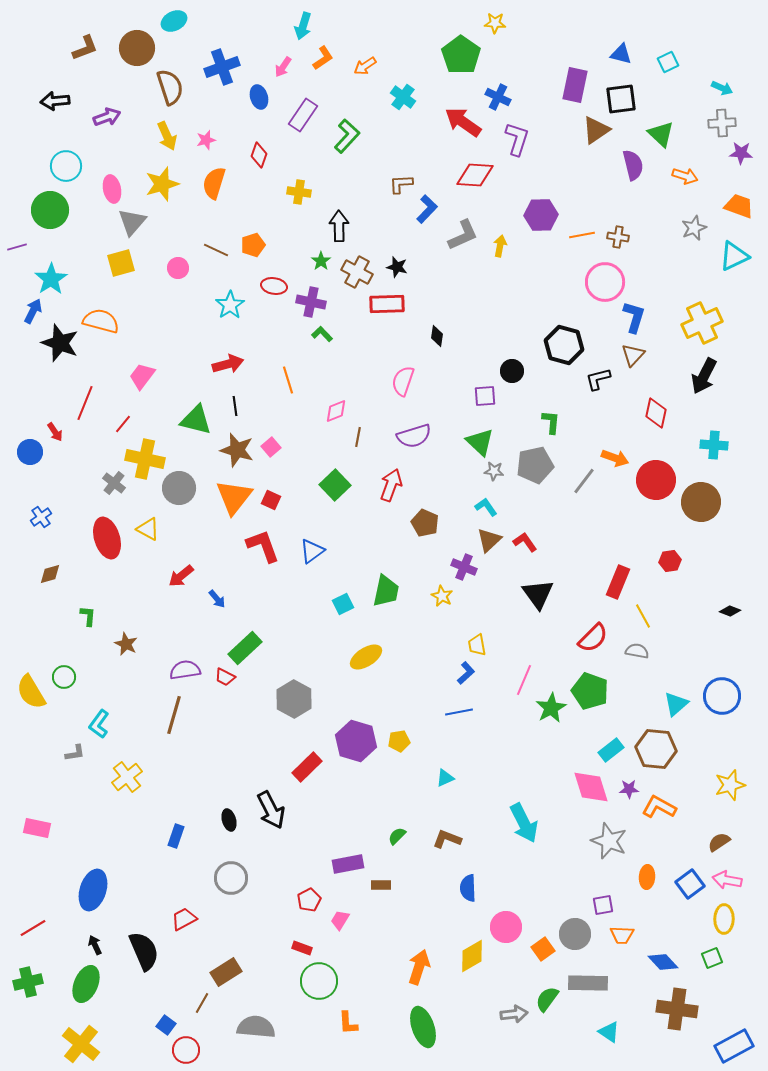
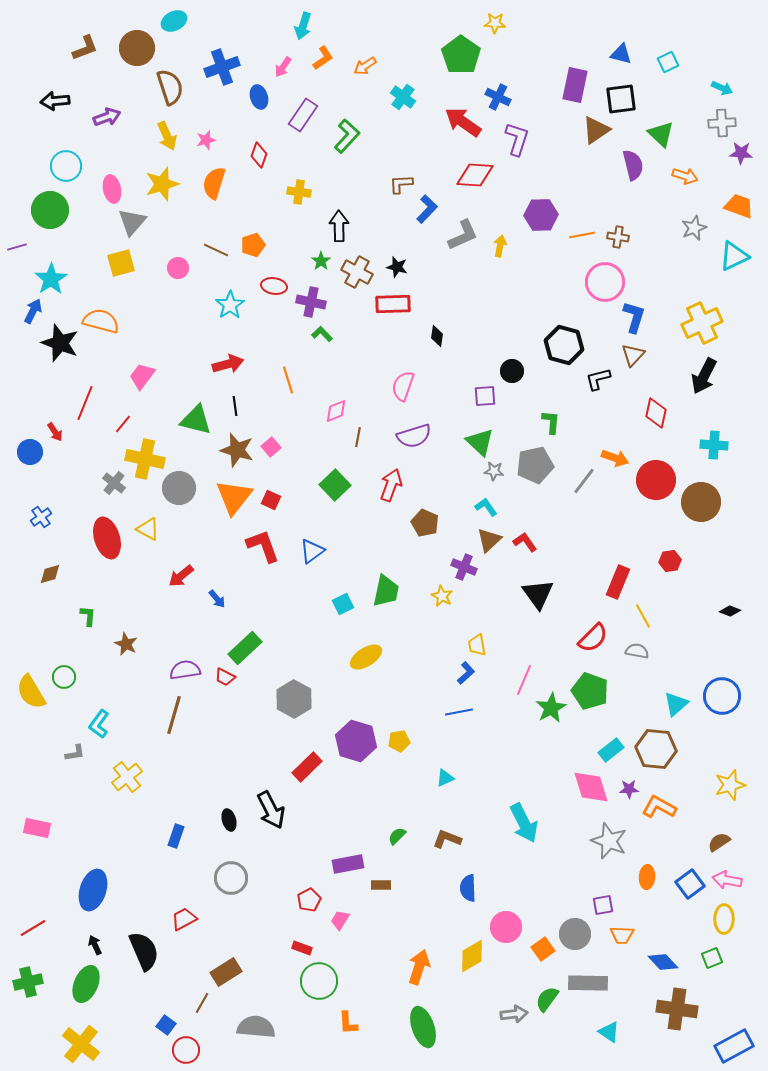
red rectangle at (387, 304): moved 6 px right
pink semicircle at (403, 381): moved 5 px down
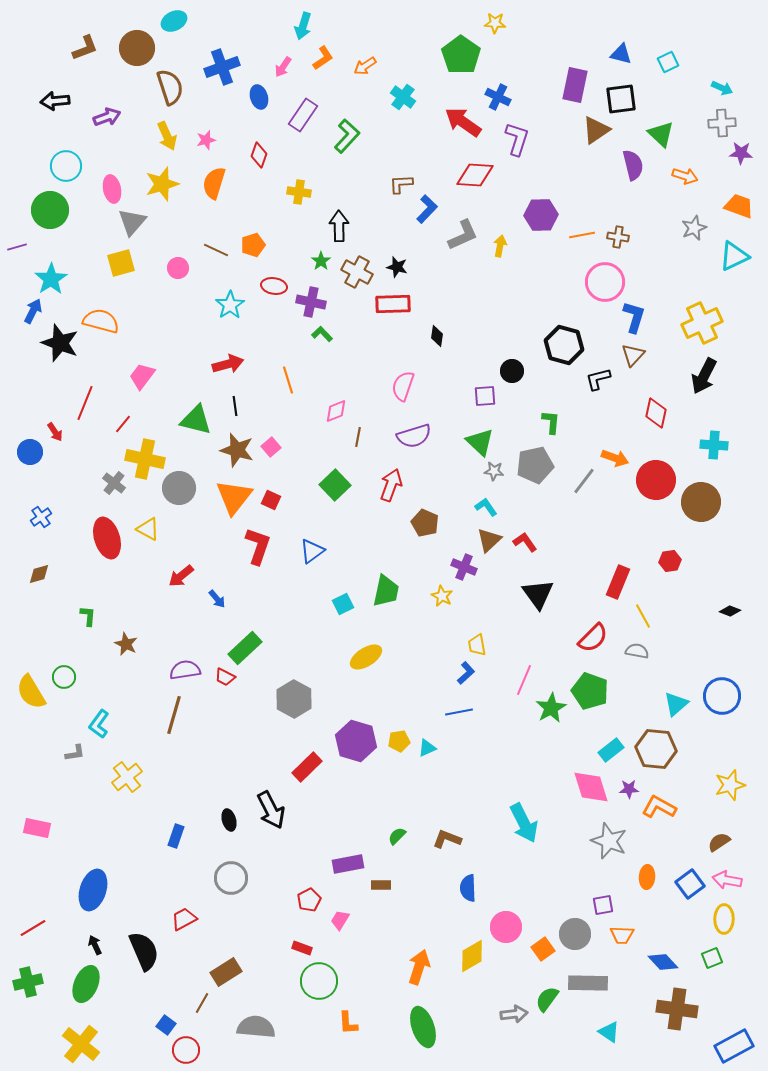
red L-shape at (263, 546): moved 5 px left; rotated 39 degrees clockwise
brown diamond at (50, 574): moved 11 px left
cyan triangle at (445, 778): moved 18 px left, 30 px up
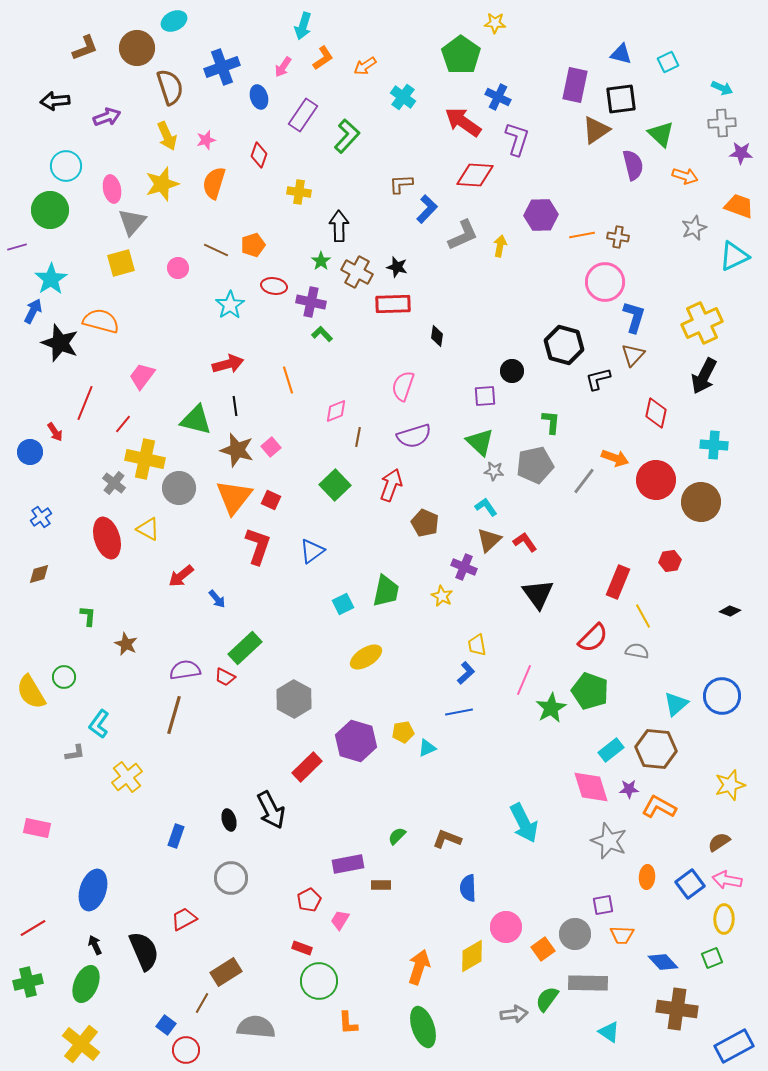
yellow pentagon at (399, 741): moved 4 px right, 9 px up
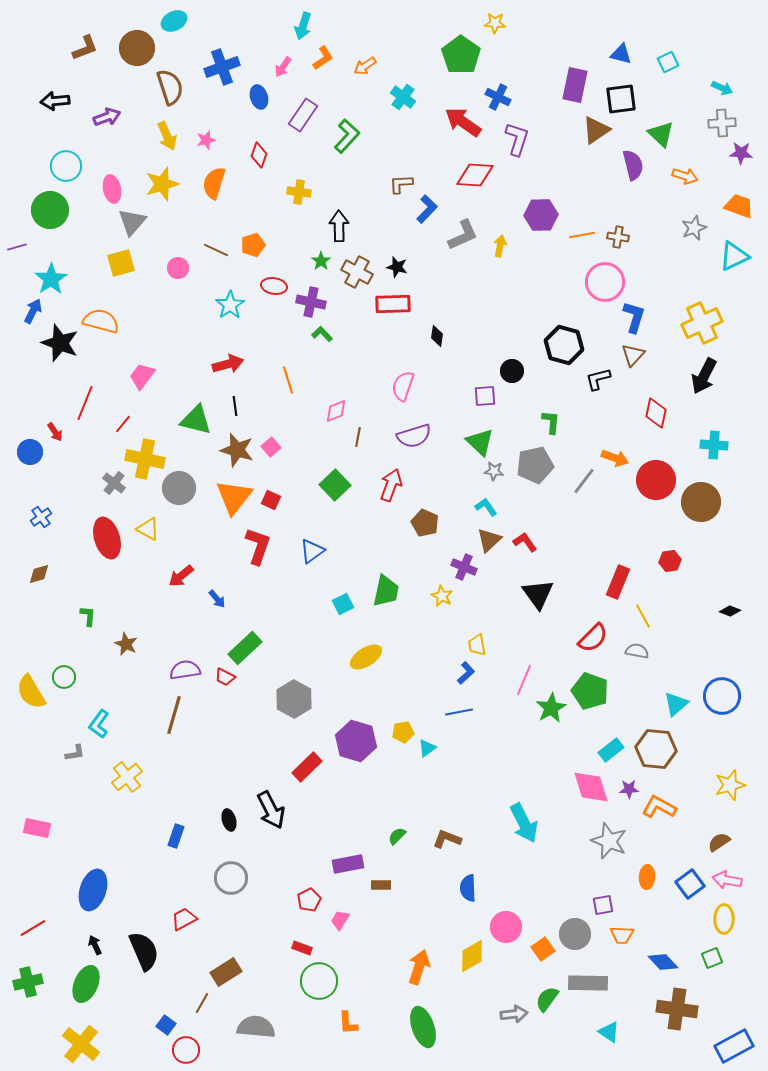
cyan triangle at (427, 748): rotated 12 degrees counterclockwise
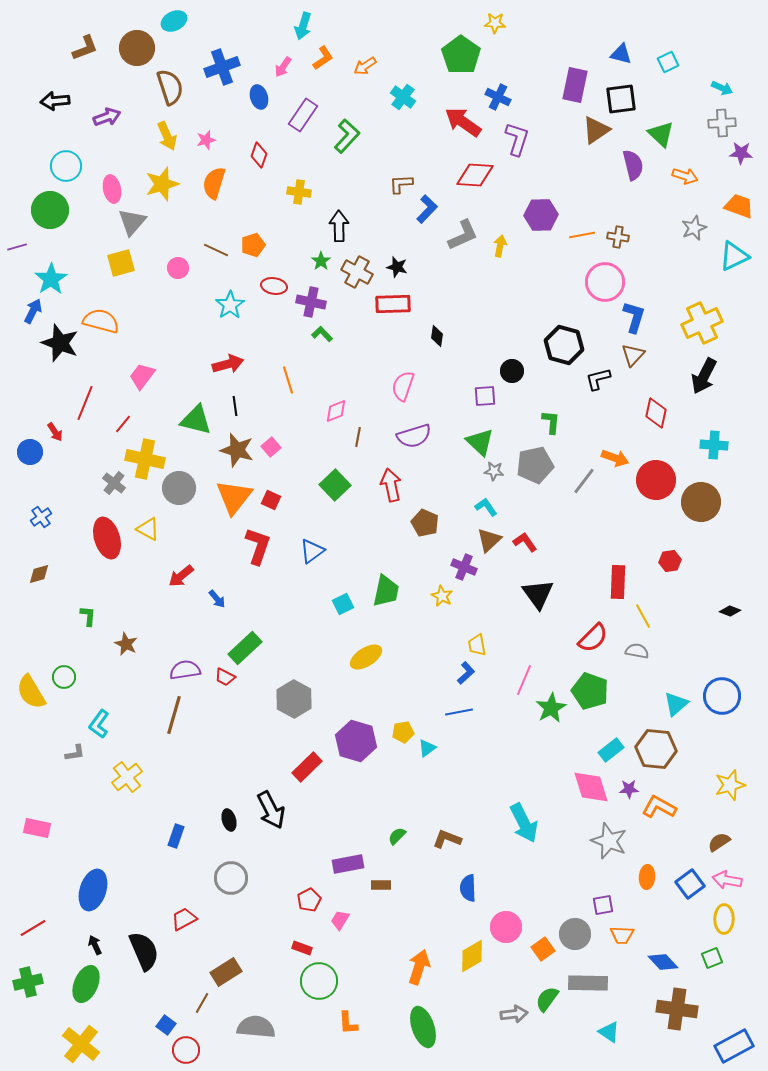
red arrow at (391, 485): rotated 32 degrees counterclockwise
red rectangle at (618, 582): rotated 20 degrees counterclockwise
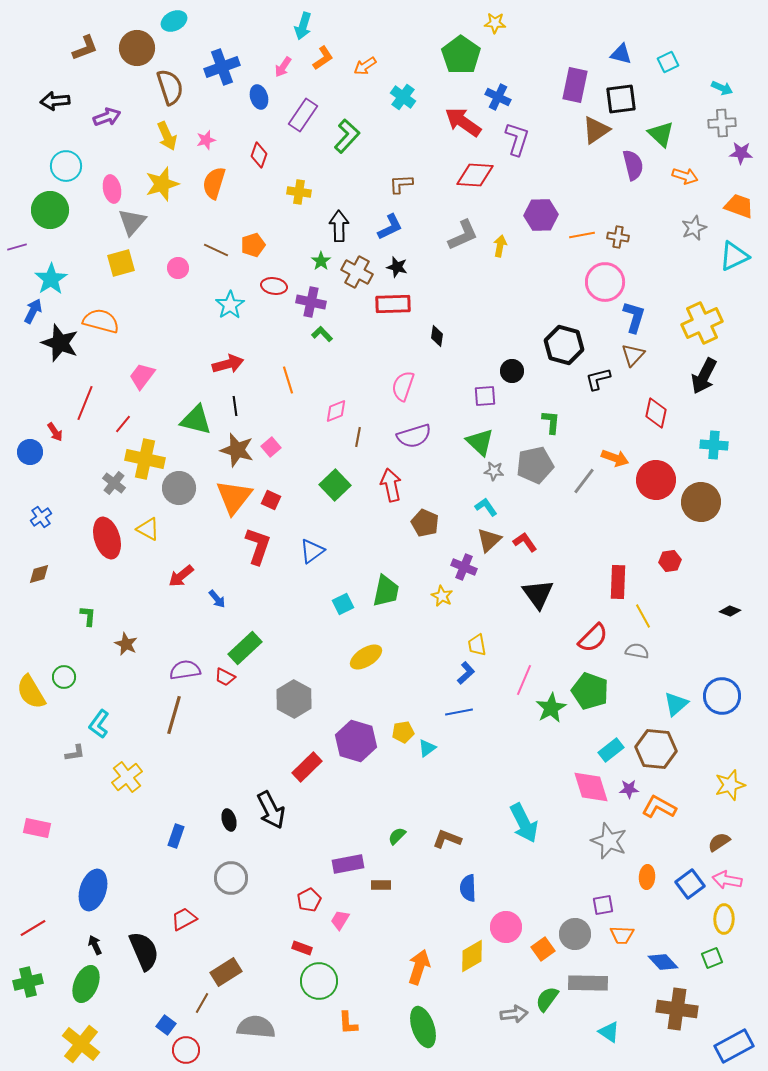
blue L-shape at (427, 209): moved 37 px left, 18 px down; rotated 20 degrees clockwise
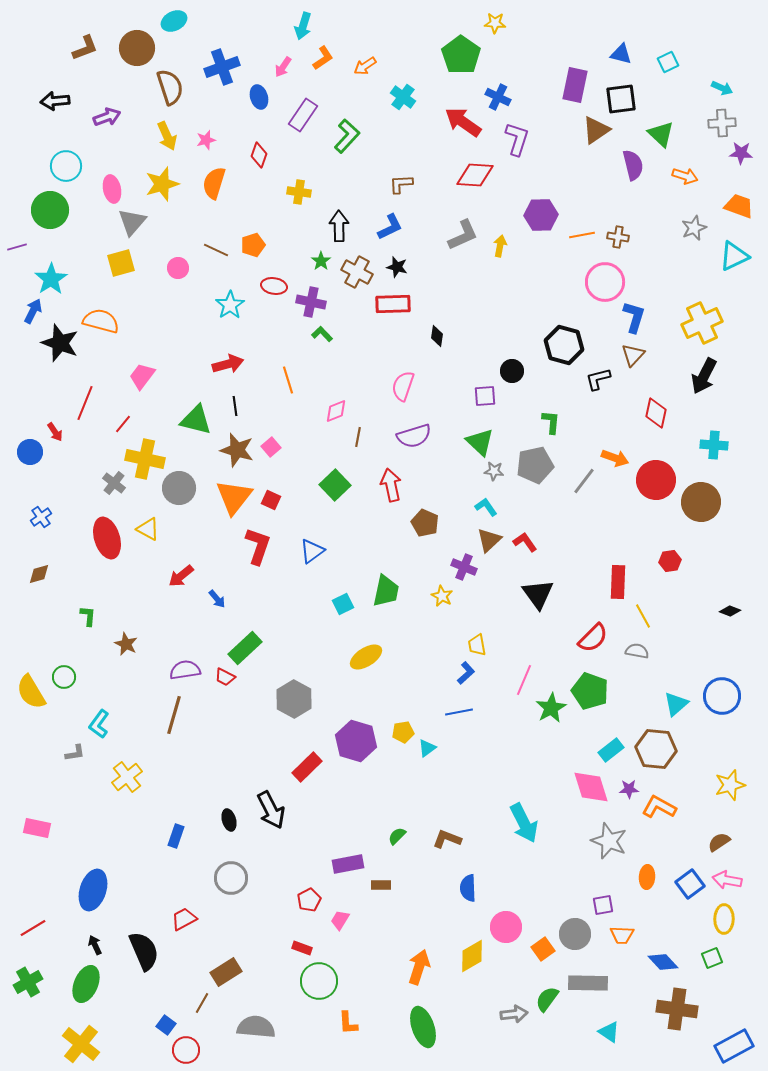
green cross at (28, 982): rotated 16 degrees counterclockwise
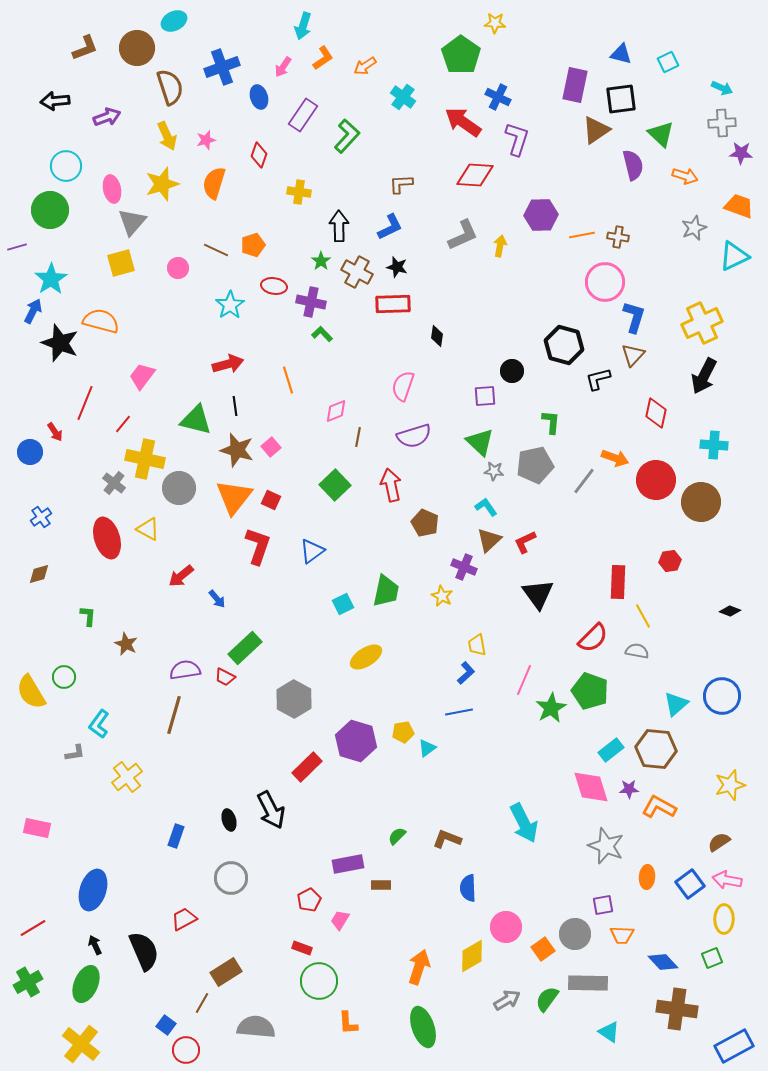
red L-shape at (525, 542): rotated 80 degrees counterclockwise
gray star at (609, 841): moved 3 px left, 5 px down
gray arrow at (514, 1014): moved 7 px left, 14 px up; rotated 24 degrees counterclockwise
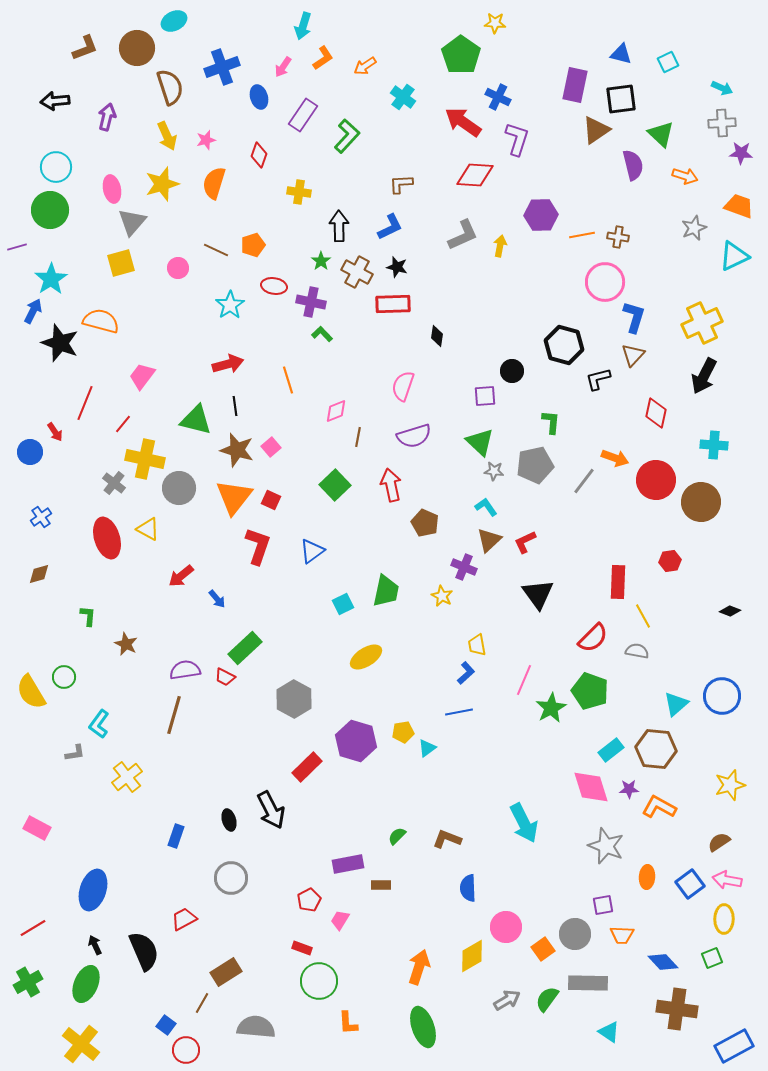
purple arrow at (107, 117): rotated 56 degrees counterclockwise
cyan circle at (66, 166): moved 10 px left, 1 px down
pink rectangle at (37, 828): rotated 16 degrees clockwise
